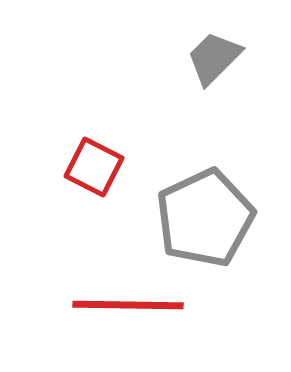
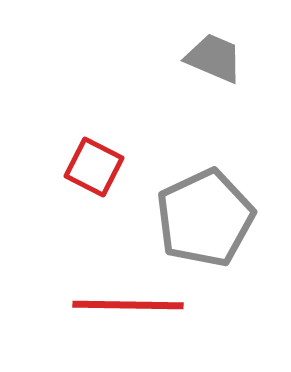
gray trapezoid: rotated 68 degrees clockwise
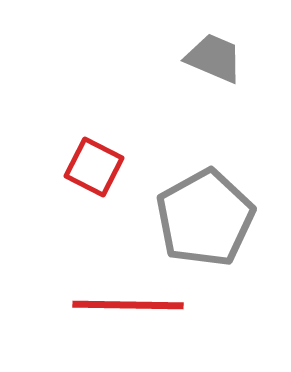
gray pentagon: rotated 4 degrees counterclockwise
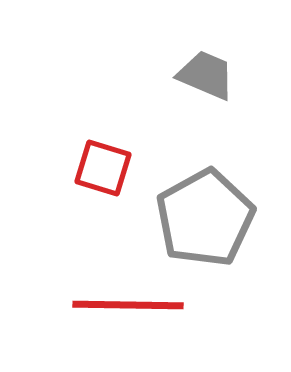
gray trapezoid: moved 8 px left, 17 px down
red square: moved 9 px right, 1 px down; rotated 10 degrees counterclockwise
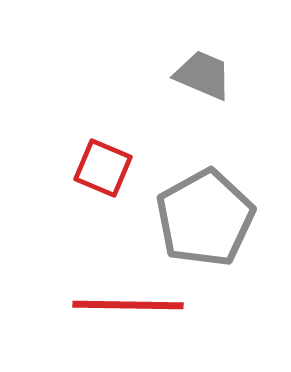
gray trapezoid: moved 3 px left
red square: rotated 6 degrees clockwise
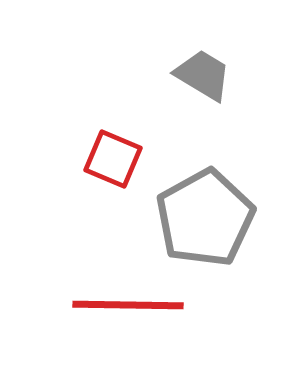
gray trapezoid: rotated 8 degrees clockwise
red square: moved 10 px right, 9 px up
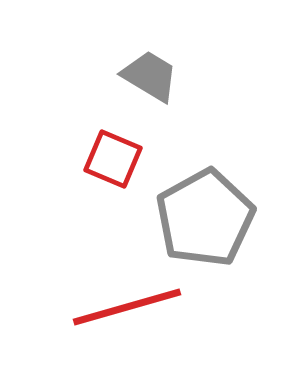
gray trapezoid: moved 53 px left, 1 px down
red line: moved 1 px left, 2 px down; rotated 17 degrees counterclockwise
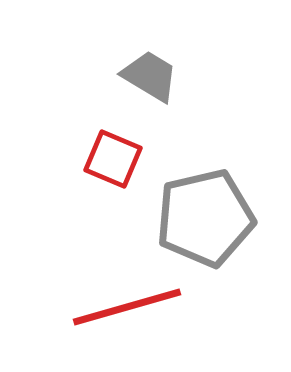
gray pentagon: rotated 16 degrees clockwise
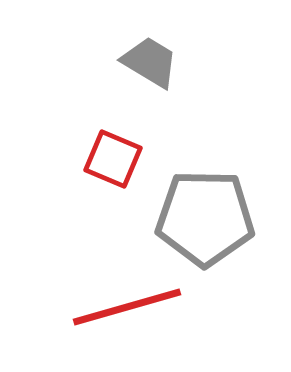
gray trapezoid: moved 14 px up
gray pentagon: rotated 14 degrees clockwise
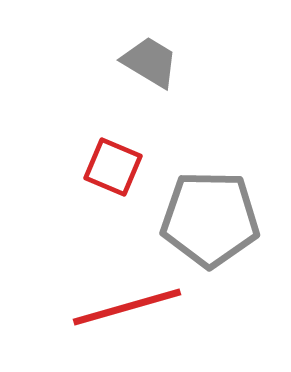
red square: moved 8 px down
gray pentagon: moved 5 px right, 1 px down
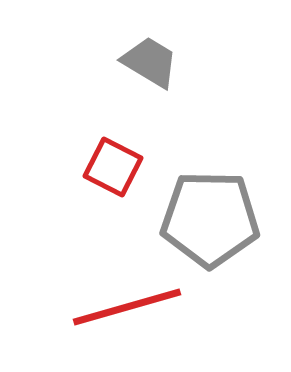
red square: rotated 4 degrees clockwise
